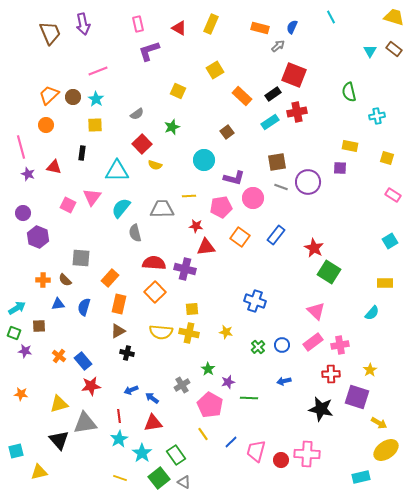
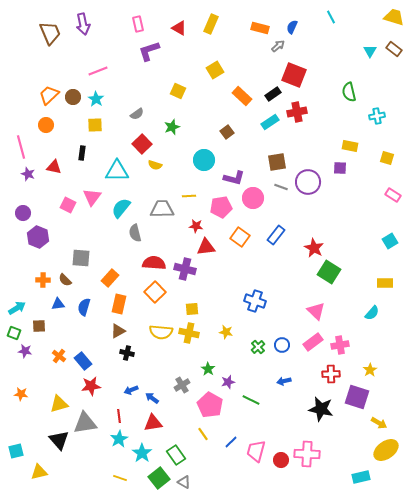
green line at (249, 398): moved 2 px right, 2 px down; rotated 24 degrees clockwise
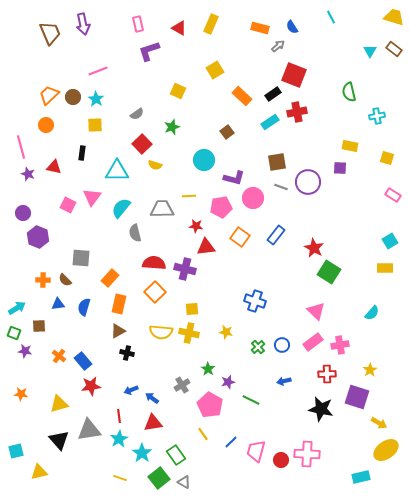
blue semicircle at (292, 27): rotated 56 degrees counterclockwise
yellow rectangle at (385, 283): moved 15 px up
red cross at (331, 374): moved 4 px left
gray triangle at (85, 423): moved 4 px right, 7 px down
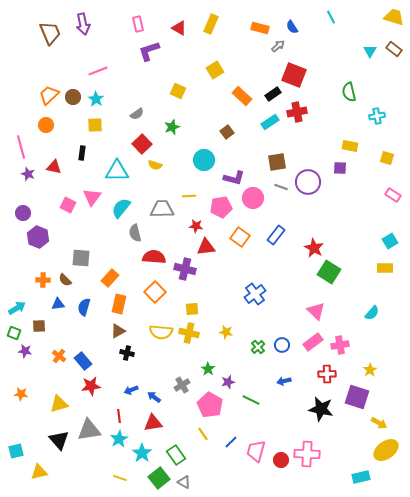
red semicircle at (154, 263): moved 6 px up
blue cross at (255, 301): moved 7 px up; rotated 35 degrees clockwise
blue arrow at (152, 398): moved 2 px right, 1 px up
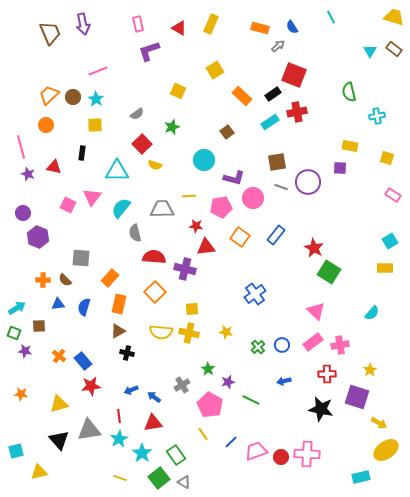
pink trapezoid at (256, 451): rotated 55 degrees clockwise
red circle at (281, 460): moved 3 px up
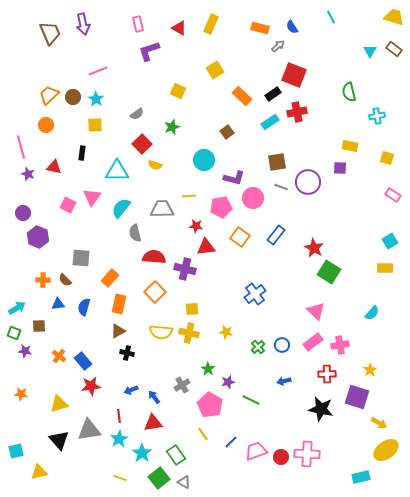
blue arrow at (154, 397): rotated 16 degrees clockwise
